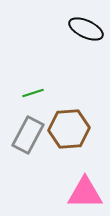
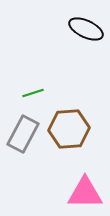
gray rectangle: moved 5 px left, 1 px up
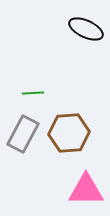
green line: rotated 15 degrees clockwise
brown hexagon: moved 4 px down
pink triangle: moved 1 px right, 3 px up
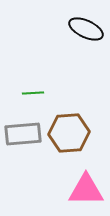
gray rectangle: rotated 57 degrees clockwise
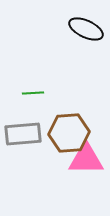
pink triangle: moved 31 px up
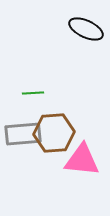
brown hexagon: moved 15 px left
pink triangle: moved 4 px left, 1 px down; rotated 6 degrees clockwise
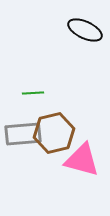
black ellipse: moved 1 px left, 1 px down
brown hexagon: rotated 9 degrees counterclockwise
pink triangle: rotated 9 degrees clockwise
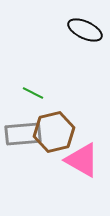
green line: rotated 30 degrees clockwise
brown hexagon: moved 1 px up
pink triangle: rotated 15 degrees clockwise
